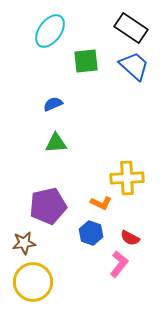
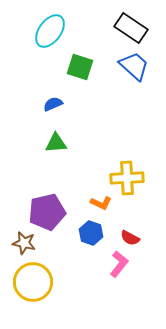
green square: moved 6 px left, 6 px down; rotated 24 degrees clockwise
purple pentagon: moved 1 px left, 6 px down
brown star: rotated 20 degrees clockwise
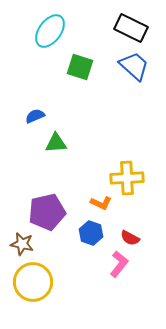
black rectangle: rotated 8 degrees counterclockwise
blue semicircle: moved 18 px left, 12 px down
brown star: moved 2 px left, 1 px down
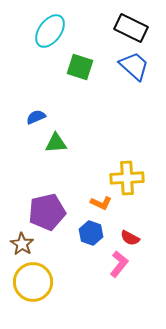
blue semicircle: moved 1 px right, 1 px down
brown star: rotated 20 degrees clockwise
